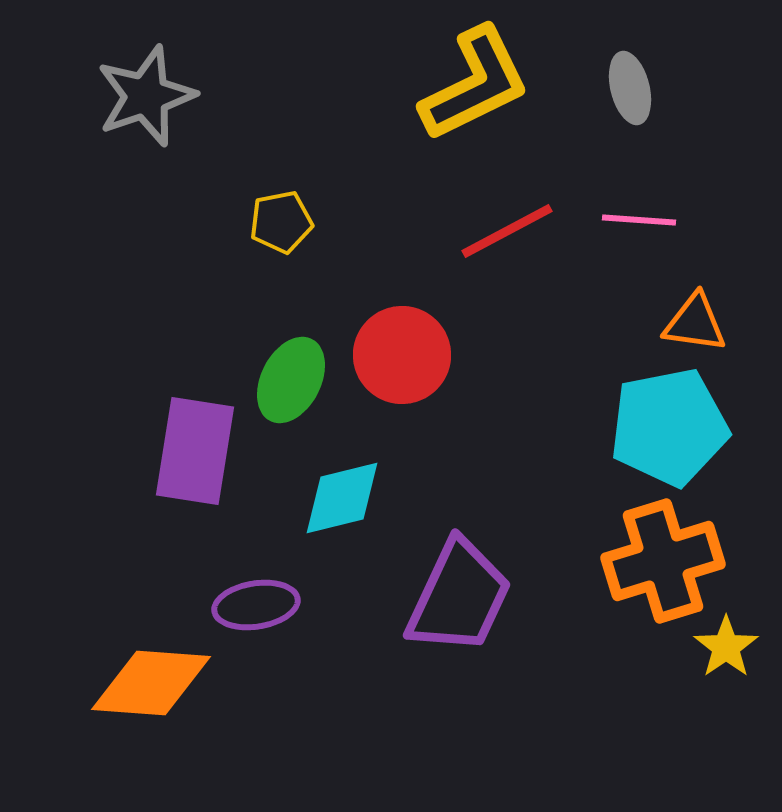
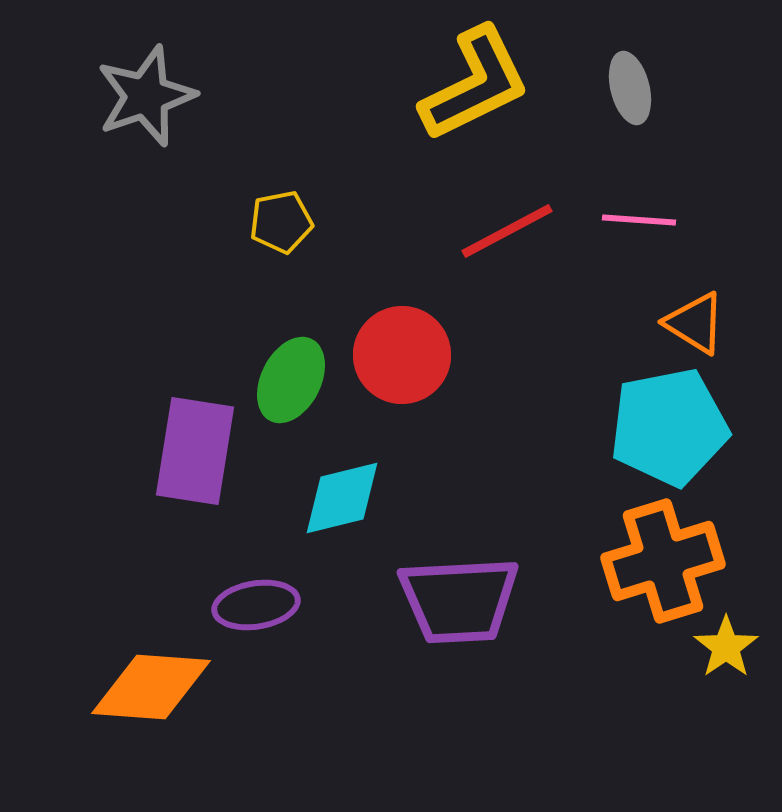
orange triangle: rotated 24 degrees clockwise
purple trapezoid: moved 3 px down; rotated 62 degrees clockwise
orange diamond: moved 4 px down
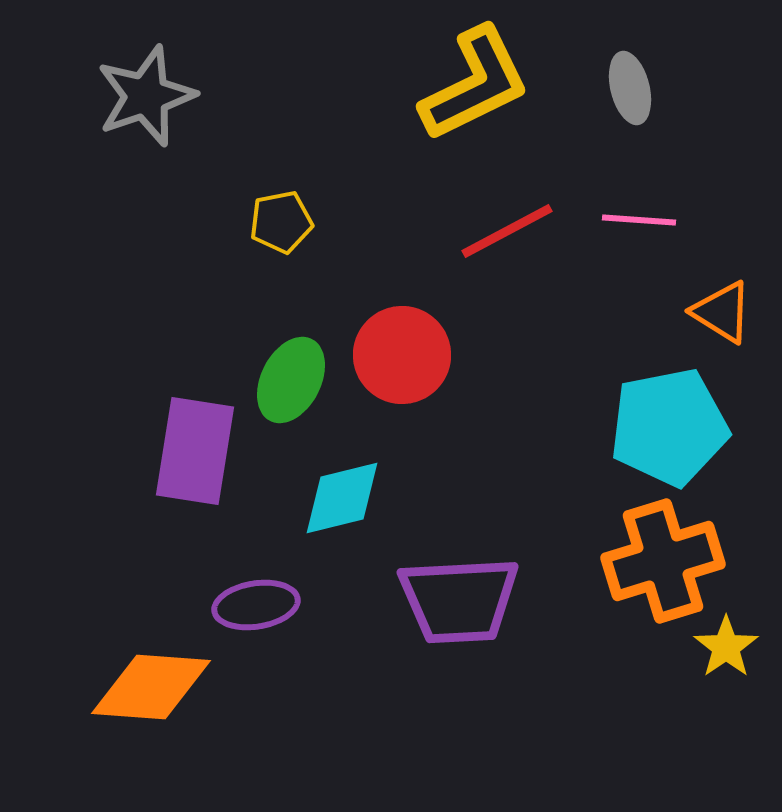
orange triangle: moved 27 px right, 11 px up
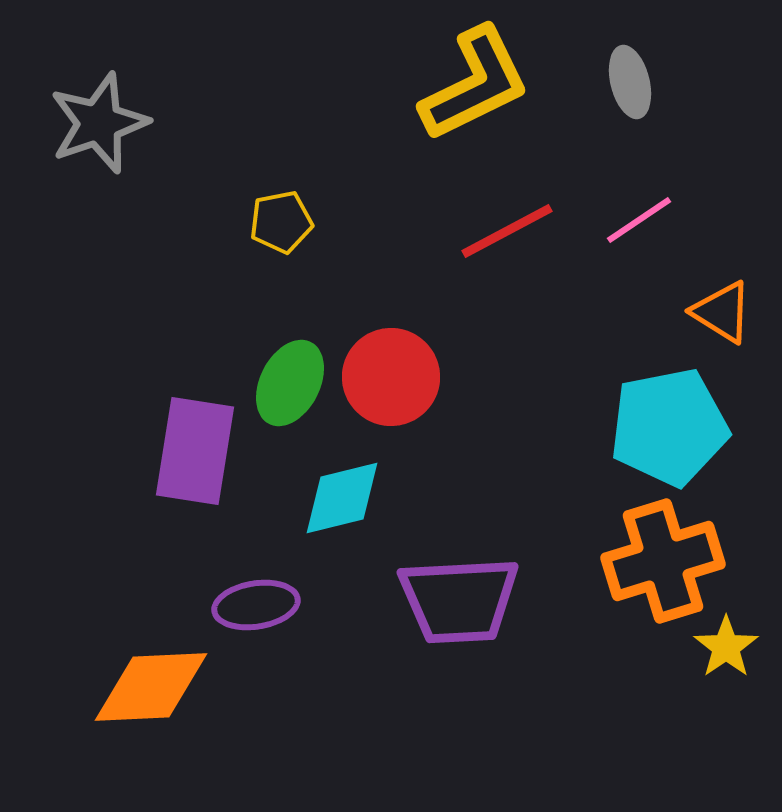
gray ellipse: moved 6 px up
gray star: moved 47 px left, 27 px down
pink line: rotated 38 degrees counterclockwise
red circle: moved 11 px left, 22 px down
green ellipse: moved 1 px left, 3 px down
orange diamond: rotated 7 degrees counterclockwise
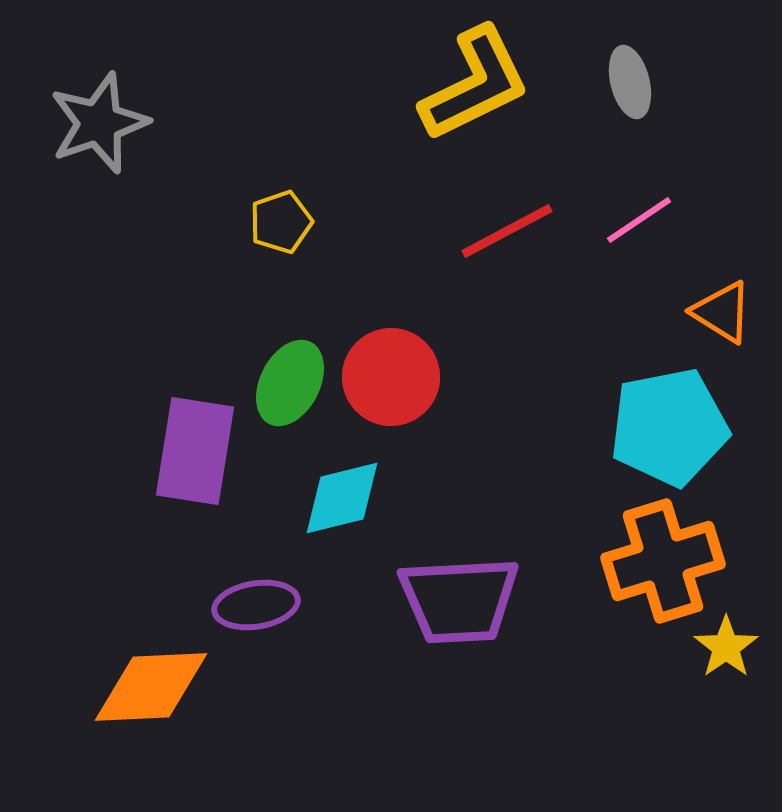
yellow pentagon: rotated 8 degrees counterclockwise
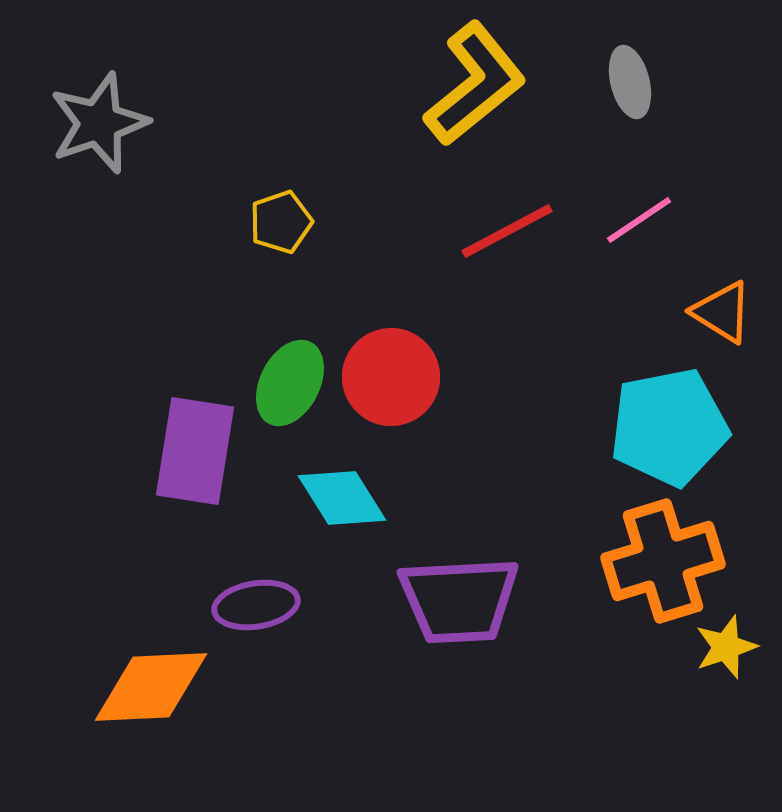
yellow L-shape: rotated 13 degrees counterclockwise
cyan diamond: rotated 72 degrees clockwise
yellow star: rotated 16 degrees clockwise
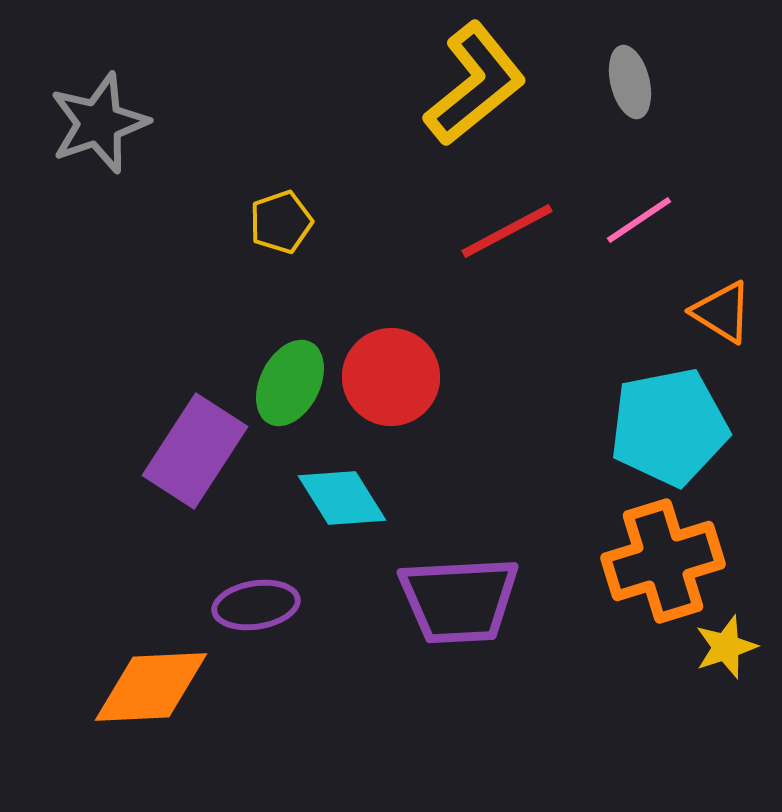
purple rectangle: rotated 24 degrees clockwise
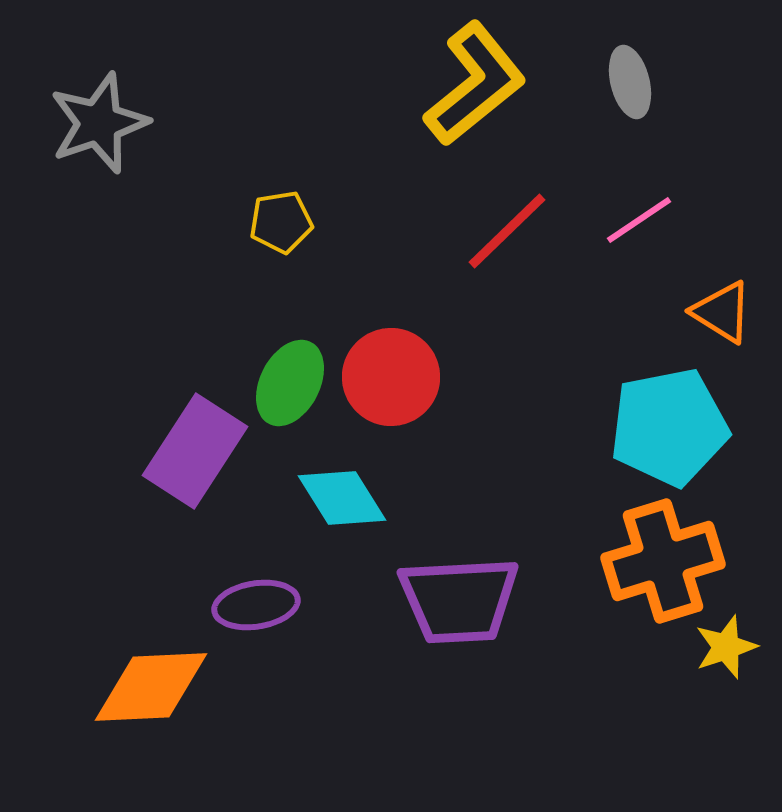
yellow pentagon: rotated 10 degrees clockwise
red line: rotated 16 degrees counterclockwise
